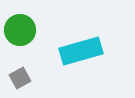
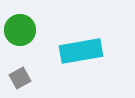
cyan rectangle: rotated 6 degrees clockwise
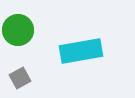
green circle: moved 2 px left
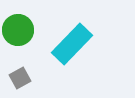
cyan rectangle: moved 9 px left, 7 px up; rotated 36 degrees counterclockwise
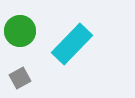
green circle: moved 2 px right, 1 px down
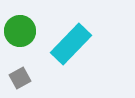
cyan rectangle: moved 1 px left
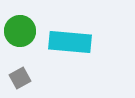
cyan rectangle: moved 1 px left, 2 px up; rotated 51 degrees clockwise
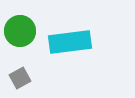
cyan rectangle: rotated 12 degrees counterclockwise
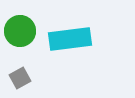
cyan rectangle: moved 3 px up
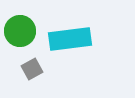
gray square: moved 12 px right, 9 px up
